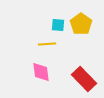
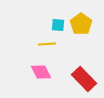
pink diamond: rotated 20 degrees counterclockwise
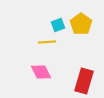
cyan square: rotated 24 degrees counterclockwise
yellow line: moved 2 px up
red rectangle: moved 2 px down; rotated 60 degrees clockwise
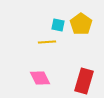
cyan square: rotated 32 degrees clockwise
pink diamond: moved 1 px left, 6 px down
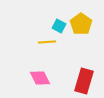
cyan square: moved 1 px right, 1 px down; rotated 16 degrees clockwise
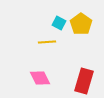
cyan square: moved 3 px up
